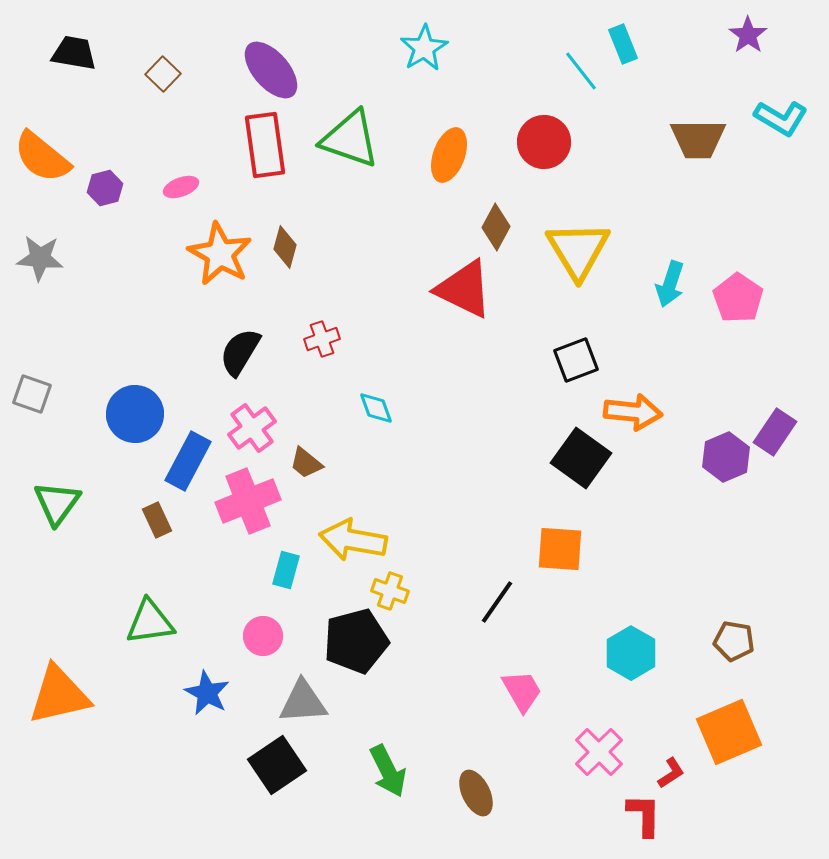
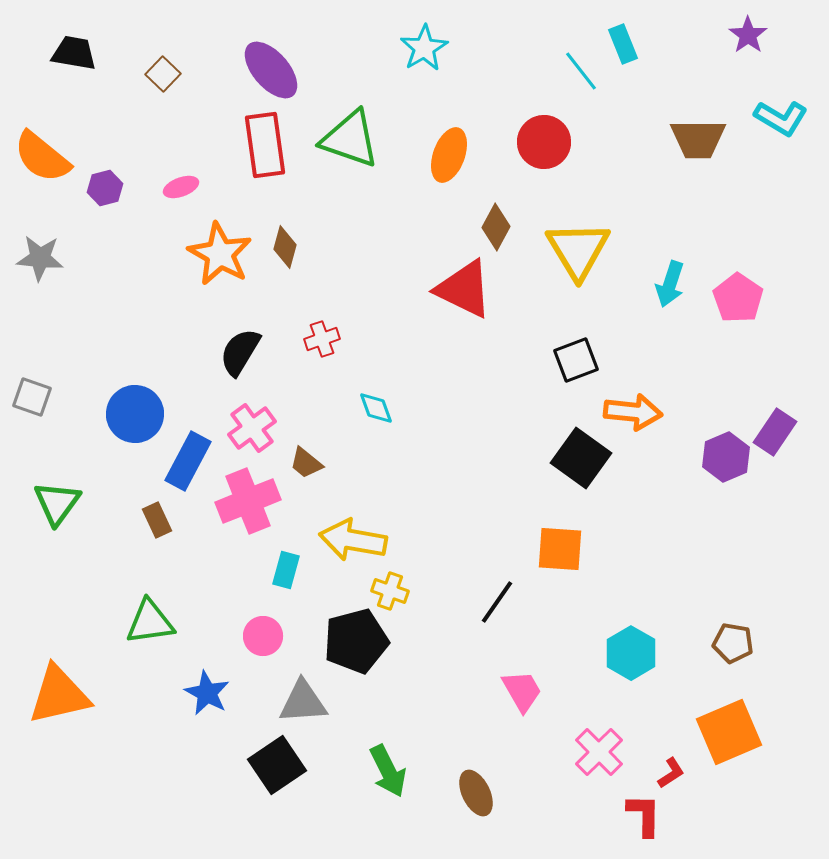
gray square at (32, 394): moved 3 px down
brown pentagon at (734, 641): moved 1 px left, 2 px down
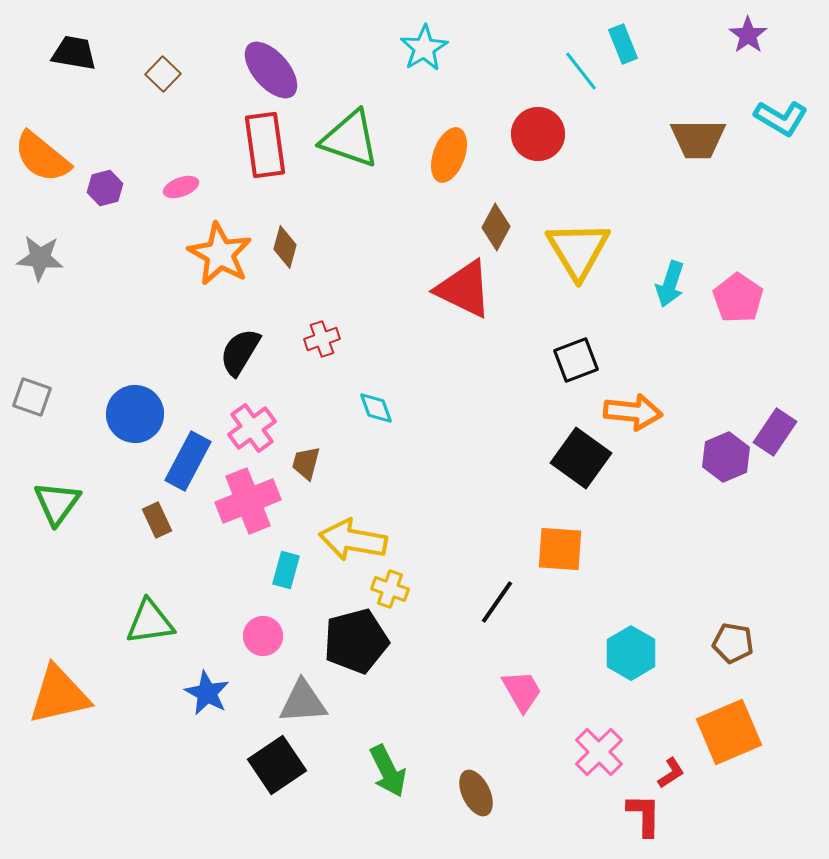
red circle at (544, 142): moved 6 px left, 8 px up
brown trapezoid at (306, 463): rotated 66 degrees clockwise
yellow cross at (390, 591): moved 2 px up
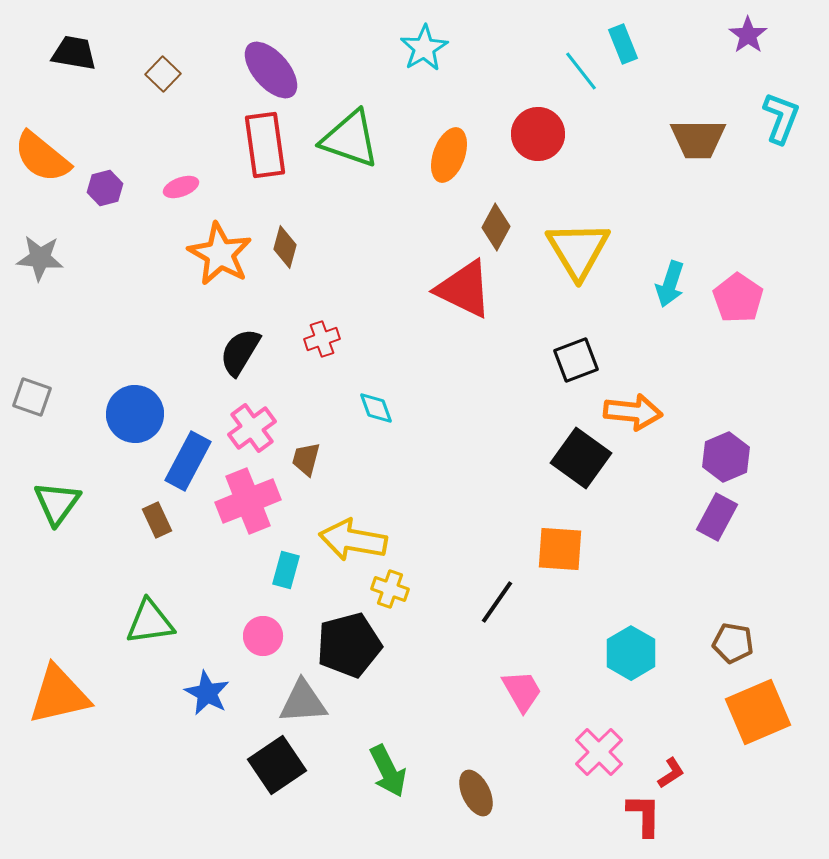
cyan L-shape at (781, 118): rotated 100 degrees counterclockwise
purple rectangle at (775, 432): moved 58 px left, 85 px down; rotated 6 degrees counterclockwise
brown trapezoid at (306, 463): moved 4 px up
black pentagon at (356, 641): moved 7 px left, 4 px down
orange square at (729, 732): moved 29 px right, 20 px up
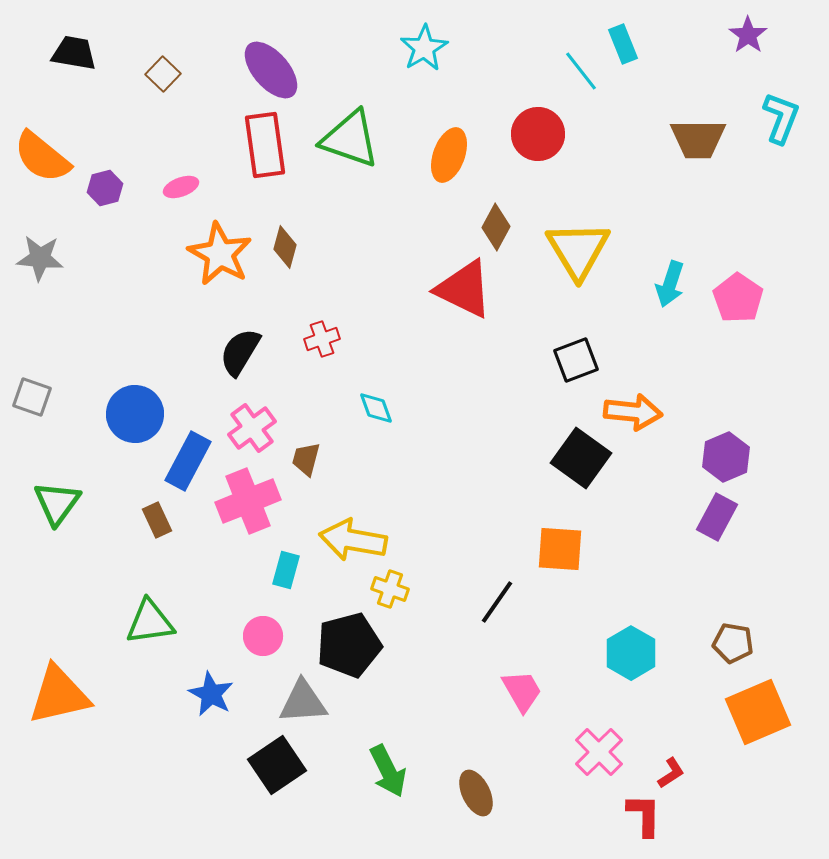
blue star at (207, 693): moved 4 px right, 1 px down
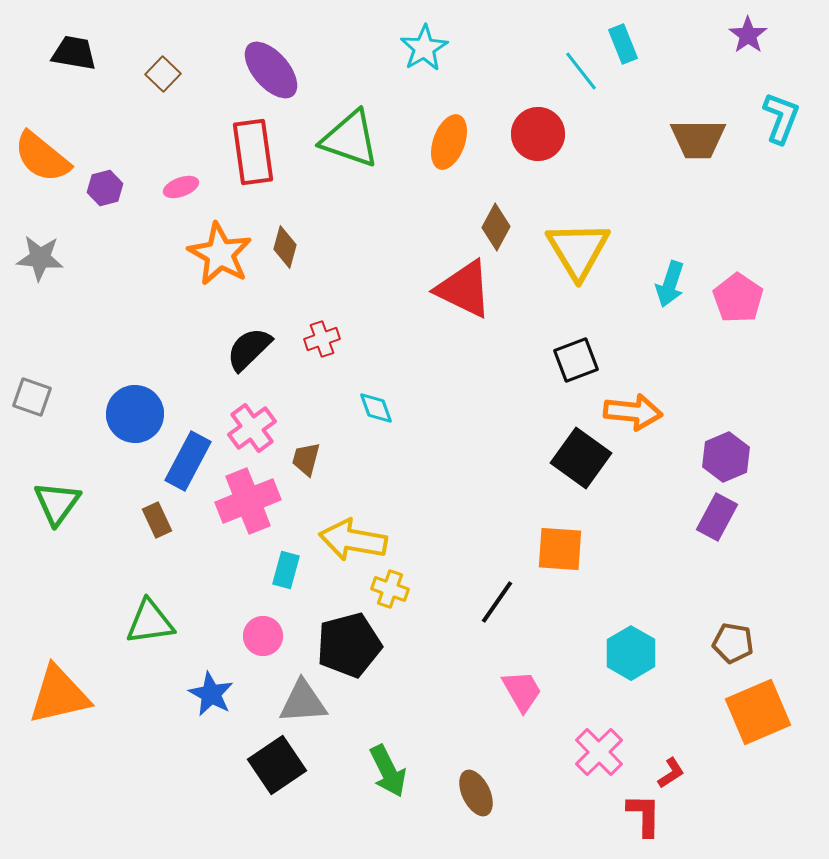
red rectangle at (265, 145): moved 12 px left, 7 px down
orange ellipse at (449, 155): moved 13 px up
black semicircle at (240, 352): moved 9 px right, 3 px up; rotated 15 degrees clockwise
